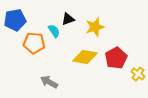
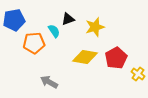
blue pentagon: moved 1 px left
orange pentagon: rotated 10 degrees counterclockwise
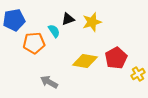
yellow star: moved 3 px left, 5 px up
yellow diamond: moved 4 px down
yellow cross: rotated 24 degrees clockwise
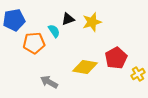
yellow diamond: moved 6 px down
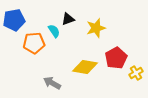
yellow star: moved 4 px right, 6 px down
yellow cross: moved 2 px left, 1 px up
gray arrow: moved 3 px right, 1 px down
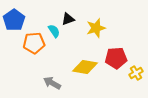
blue pentagon: rotated 25 degrees counterclockwise
red pentagon: rotated 25 degrees clockwise
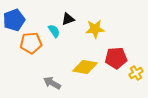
blue pentagon: rotated 15 degrees clockwise
yellow star: moved 1 px left, 1 px down; rotated 12 degrees clockwise
orange pentagon: moved 3 px left
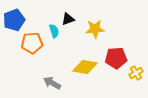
cyan semicircle: rotated 16 degrees clockwise
orange pentagon: moved 1 px right
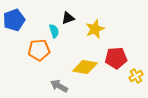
black triangle: moved 1 px up
yellow star: rotated 18 degrees counterclockwise
orange pentagon: moved 7 px right, 7 px down
yellow cross: moved 3 px down
gray arrow: moved 7 px right, 3 px down
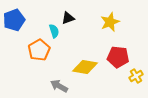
yellow star: moved 15 px right, 7 px up
orange pentagon: rotated 25 degrees counterclockwise
red pentagon: moved 2 px right, 1 px up; rotated 10 degrees clockwise
